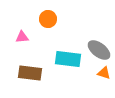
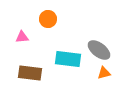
orange triangle: rotated 32 degrees counterclockwise
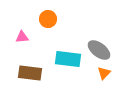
orange triangle: rotated 32 degrees counterclockwise
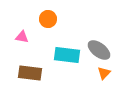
pink triangle: rotated 16 degrees clockwise
cyan rectangle: moved 1 px left, 4 px up
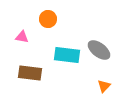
orange triangle: moved 13 px down
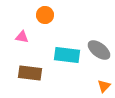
orange circle: moved 3 px left, 4 px up
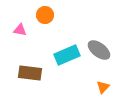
pink triangle: moved 2 px left, 7 px up
cyan rectangle: rotated 30 degrees counterclockwise
orange triangle: moved 1 px left, 1 px down
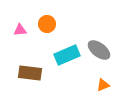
orange circle: moved 2 px right, 9 px down
pink triangle: rotated 16 degrees counterclockwise
orange triangle: moved 2 px up; rotated 24 degrees clockwise
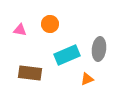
orange circle: moved 3 px right
pink triangle: rotated 16 degrees clockwise
gray ellipse: moved 1 px up; rotated 60 degrees clockwise
orange triangle: moved 16 px left, 6 px up
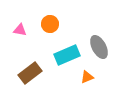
gray ellipse: moved 2 px up; rotated 35 degrees counterclockwise
brown rectangle: rotated 45 degrees counterclockwise
orange triangle: moved 2 px up
